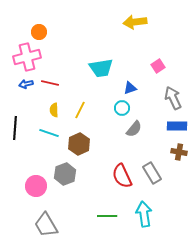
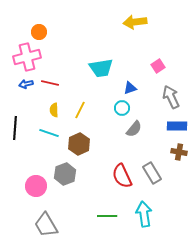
gray arrow: moved 2 px left, 1 px up
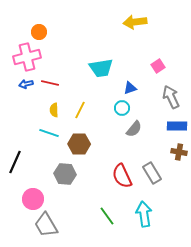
black line: moved 34 px down; rotated 20 degrees clockwise
brown hexagon: rotated 25 degrees clockwise
gray hexagon: rotated 25 degrees clockwise
pink circle: moved 3 px left, 13 px down
green line: rotated 54 degrees clockwise
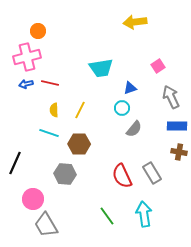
orange circle: moved 1 px left, 1 px up
black line: moved 1 px down
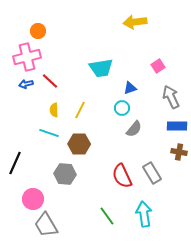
red line: moved 2 px up; rotated 30 degrees clockwise
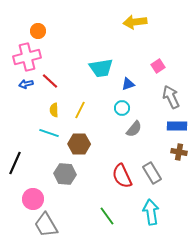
blue triangle: moved 2 px left, 4 px up
cyan arrow: moved 7 px right, 2 px up
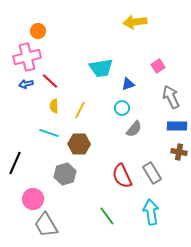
yellow semicircle: moved 4 px up
gray hexagon: rotated 20 degrees counterclockwise
